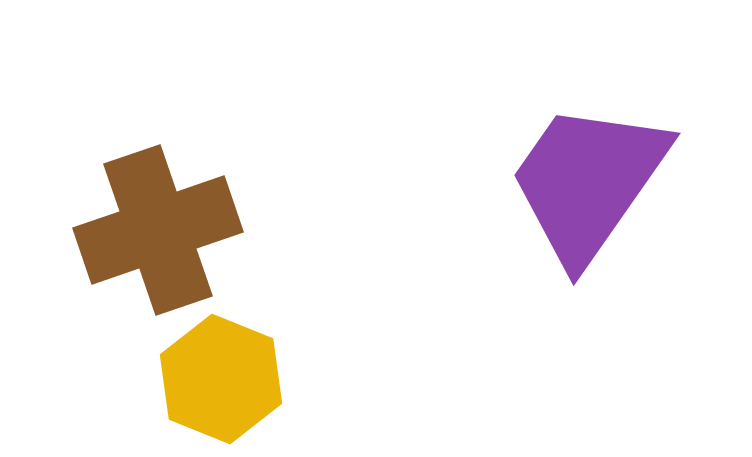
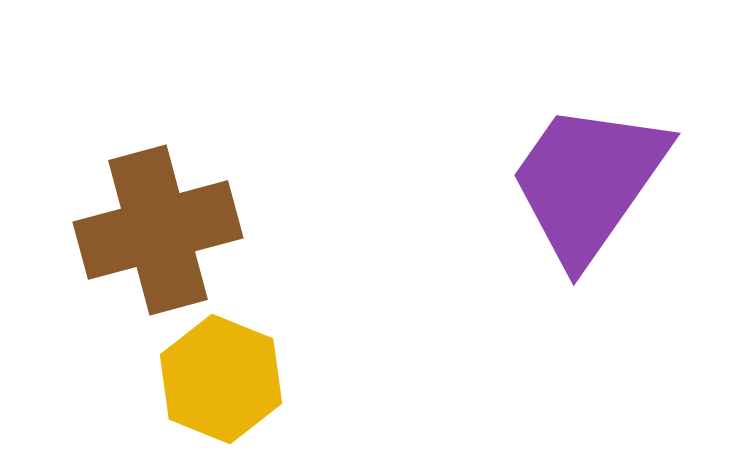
brown cross: rotated 4 degrees clockwise
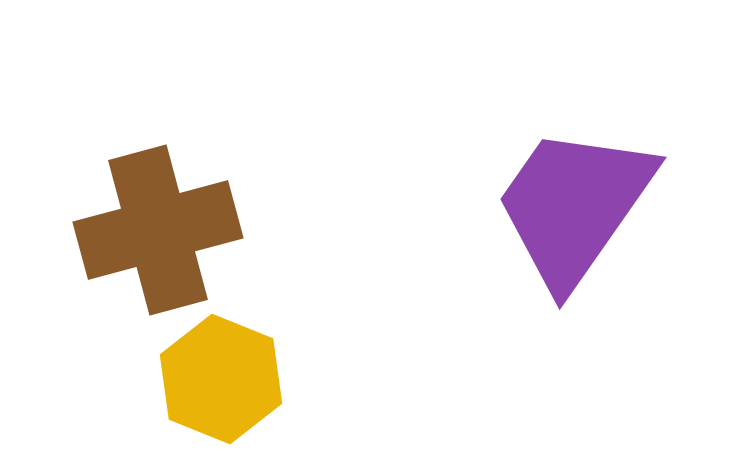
purple trapezoid: moved 14 px left, 24 px down
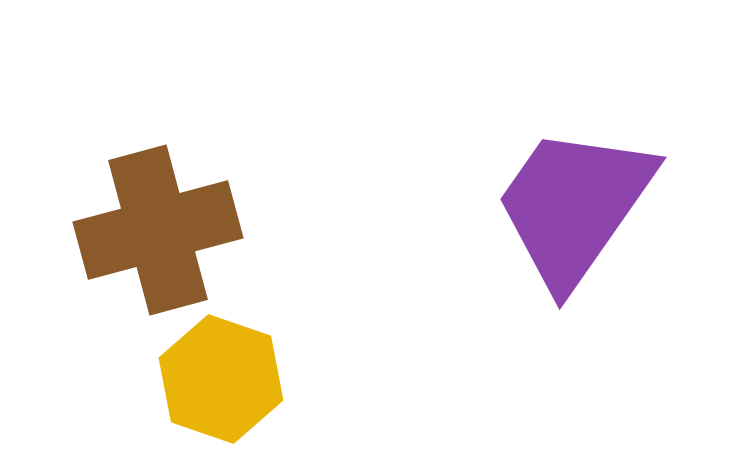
yellow hexagon: rotated 3 degrees counterclockwise
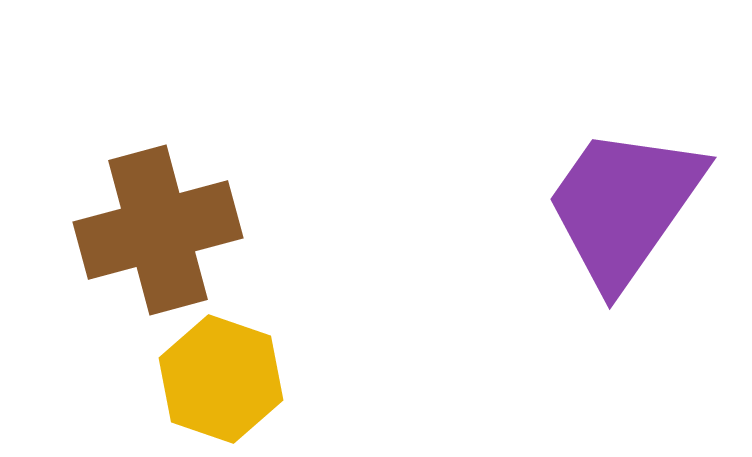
purple trapezoid: moved 50 px right
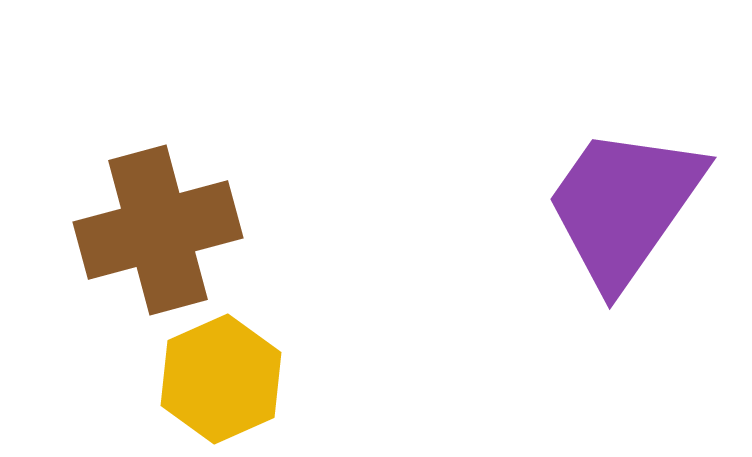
yellow hexagon: rotated 17 degrees clockwise
